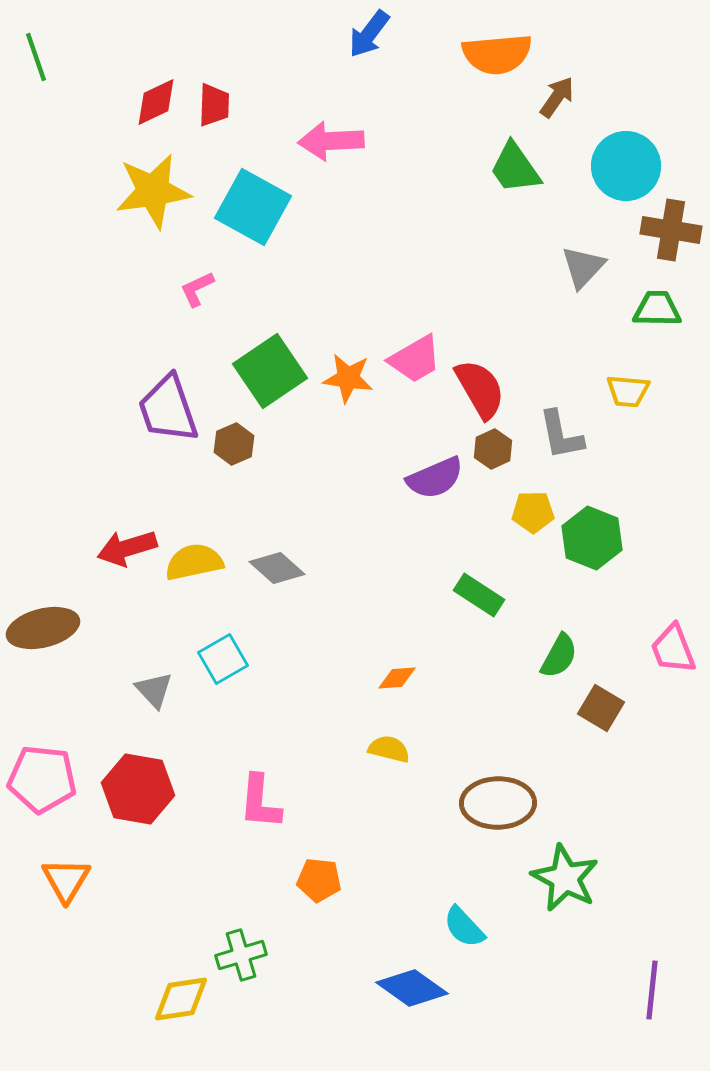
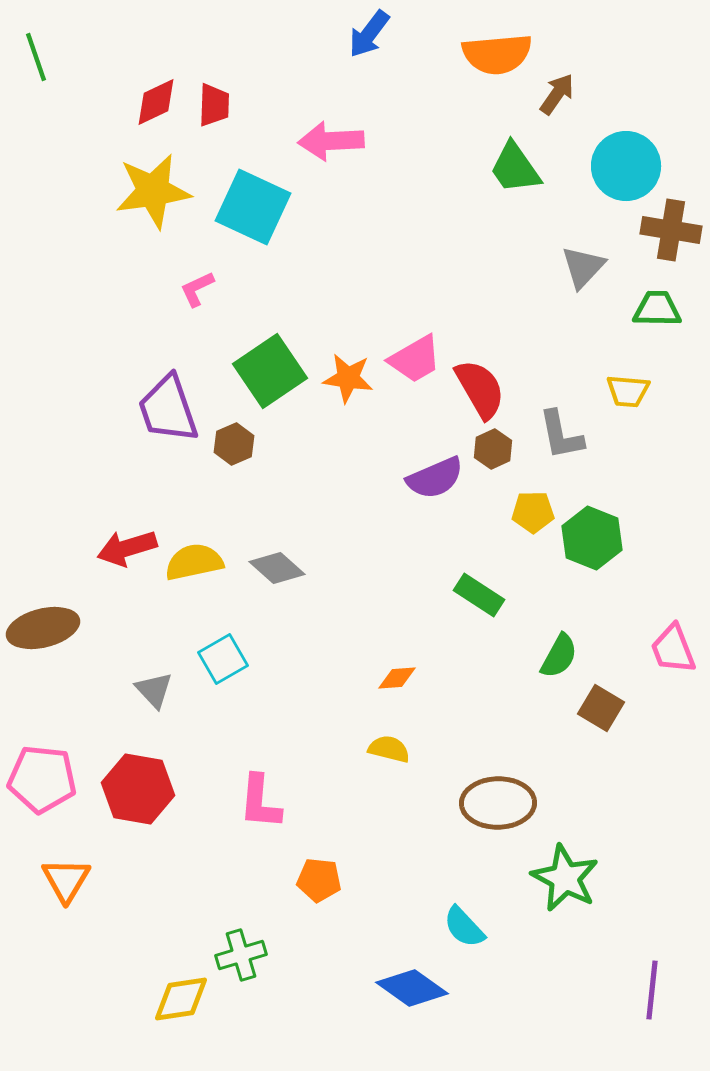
brown arrow at (557, 97): moved 3 px up
cyan square at (253, 207): rotated 4 degrees counterclockwise
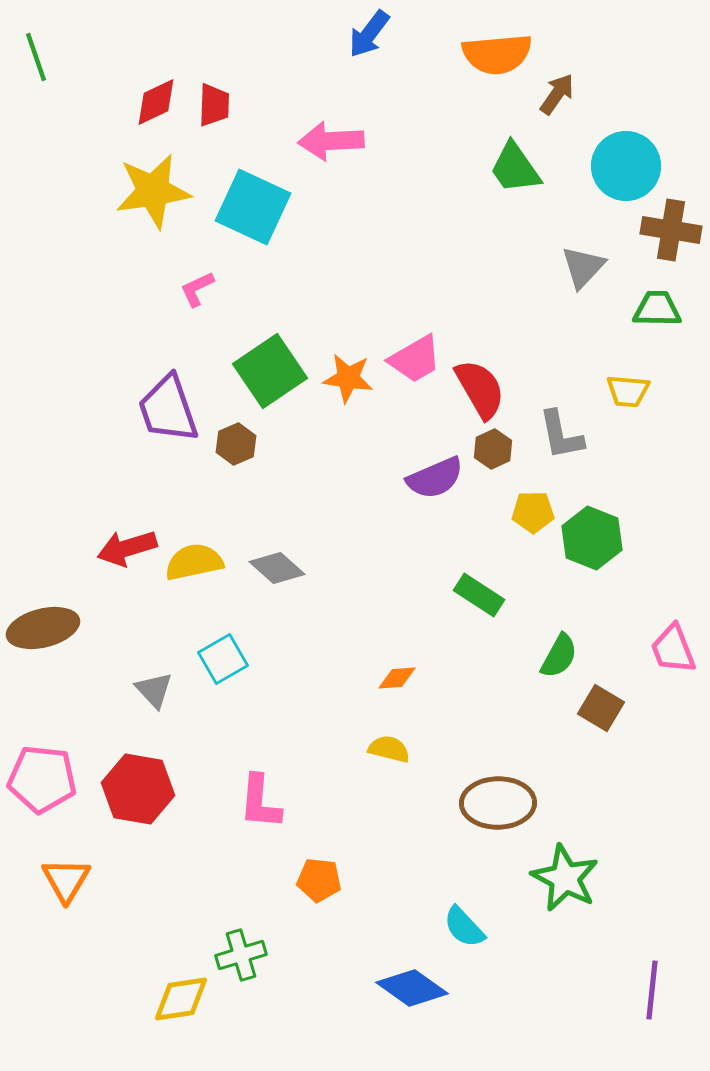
brown hexagon at (234, 444): moved 2 px right
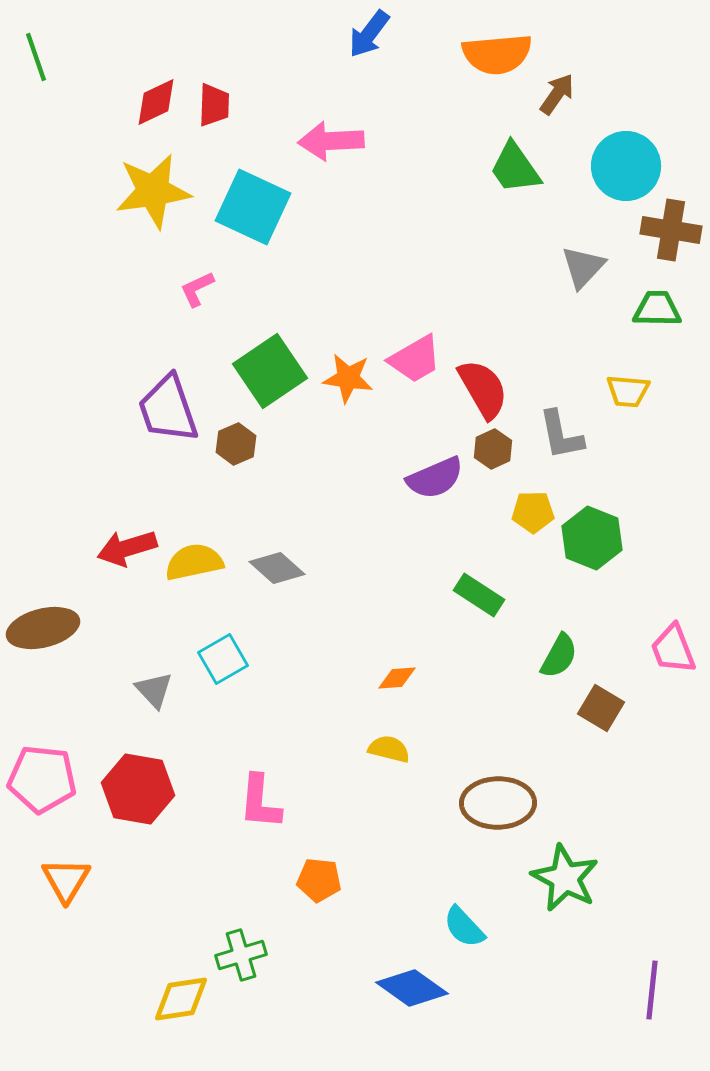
red semicircle at (480, 389): moved 3 px right
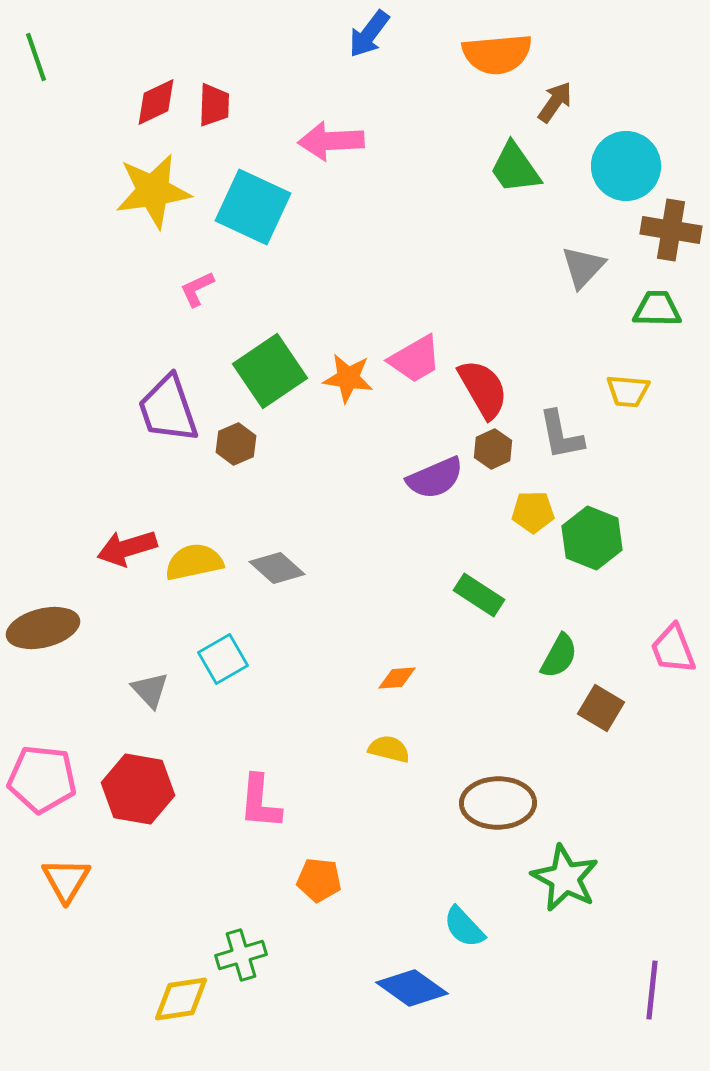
brown arrow at (557, 94): moved 2 px left, 8 px down
gray triangle at (154, 690): moved 4 px left
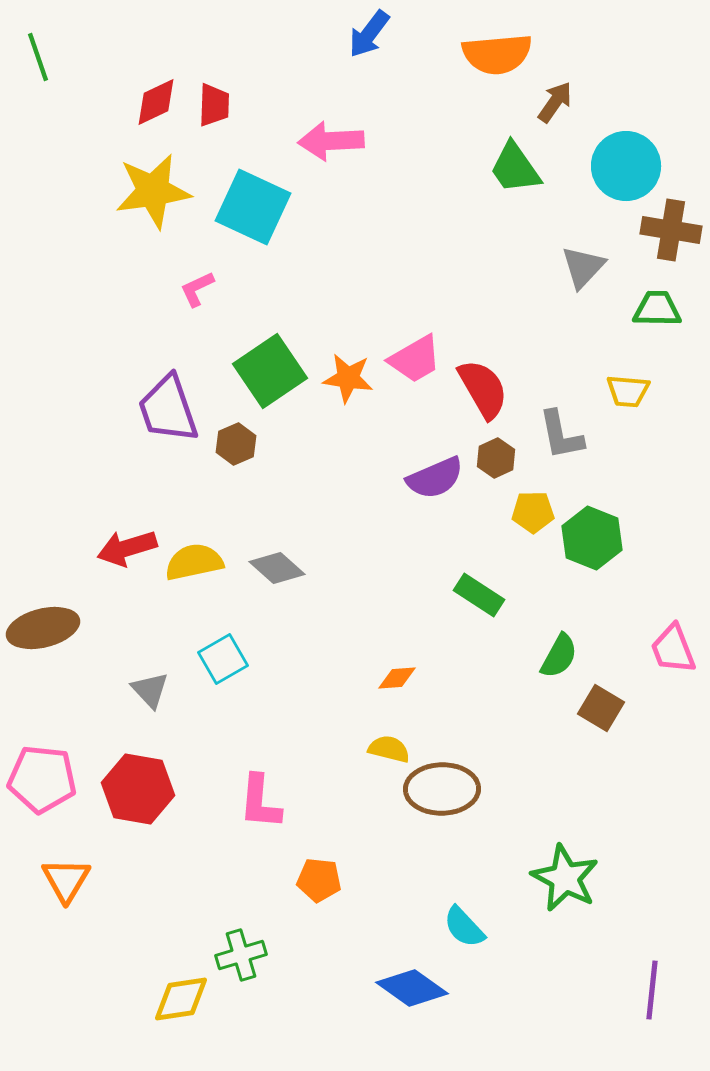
green line at (36, 57): moved 2 px right
brown hexagon at (493, 449): moved 3 px right, 9 px down
brown ellipse at (498, 803): moved 56 px left, 14 px up
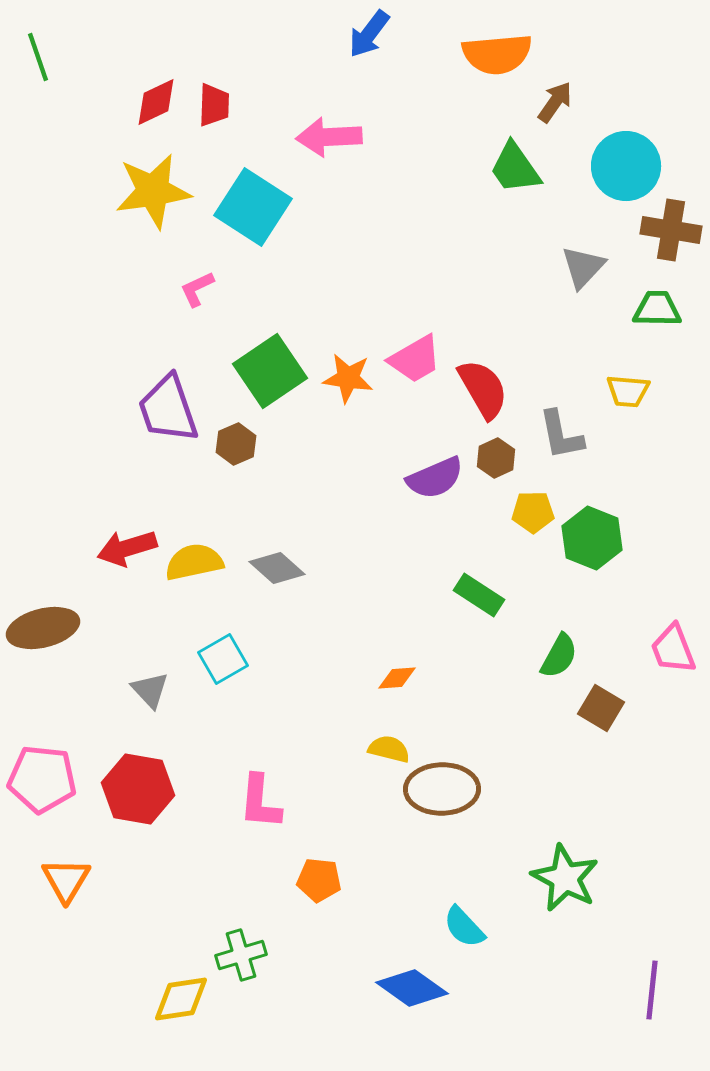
pink arrow at (331, 141): moved 2 px left, 4 px up
cyan square at (253, 207): rotated 8 degrees clockwise
